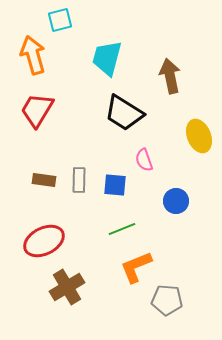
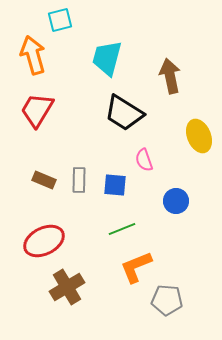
brown rectangle: rotated 15 degrees clockwise
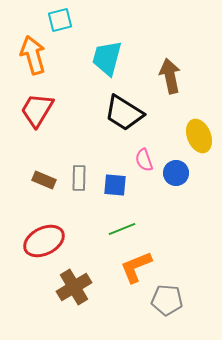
gray rectangle: moved 2 px up
blue circle: moved 28 px up
brown cross: moved 7 px right
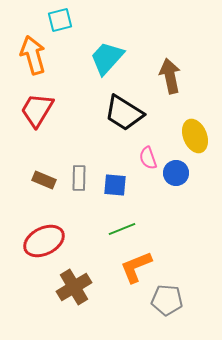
cyan trapezoid: rotated 27 degrees clockwise
yellow ellipse: moved 4 px left
pink semicircle: moved 4 px right, 2 px up
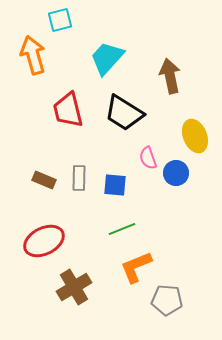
red trapezoid: moved 31 px right; rotated 45 degrees counterclockwise
